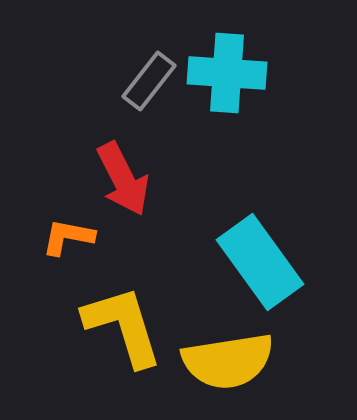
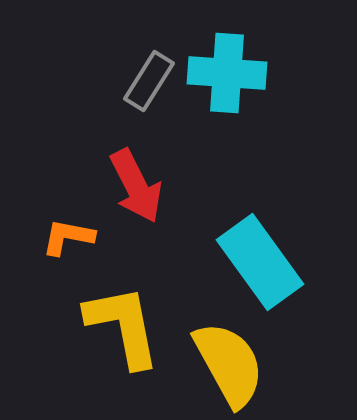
gray rectangle: rotated 6 degrees counterclockwise
red arrow: moved 13 px right, 7 px down
yellow L-shape: rotated 6 degrees clockwise
yellow semicircle: moved 1 px right, 3 px down; rotated 110 degrees counterclockwise
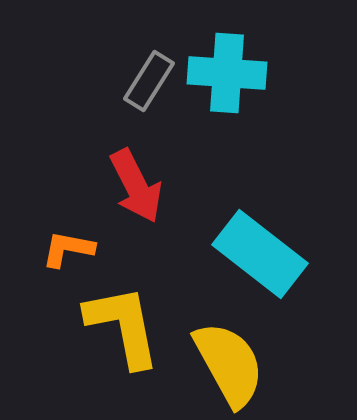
orange L-shape: moved 12 px down
cyan rectangle: moved 8 px up; rotated 16 degrees counterclockwise
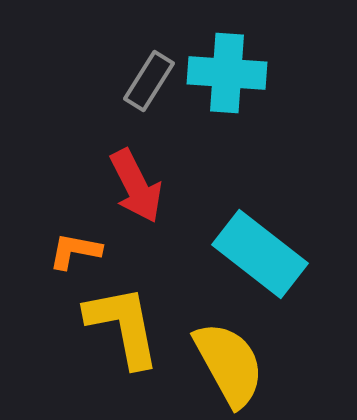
orange L-shape: moved 7 px right, 2 px down
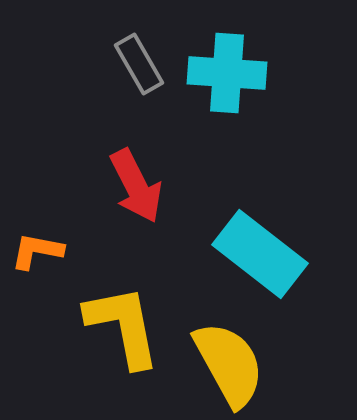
gray rectangle: moved 10 px left, 17 px up; rotated 62 degrees counterclockwise
orange L-shape: moved 38 px left
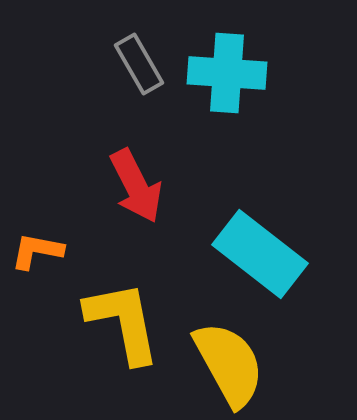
yellow L-shape: moved 4 px up
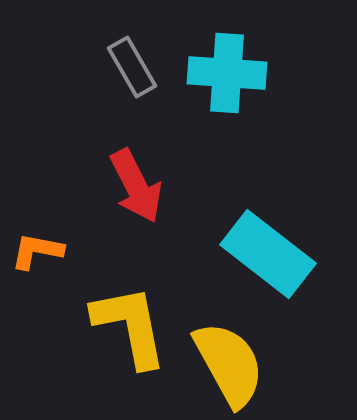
gray rectangle: moved 7 px left, 3 px down
cyan rectangle: moved 8 px right
yellow L-shape: moved 7 px right, 4 px down
